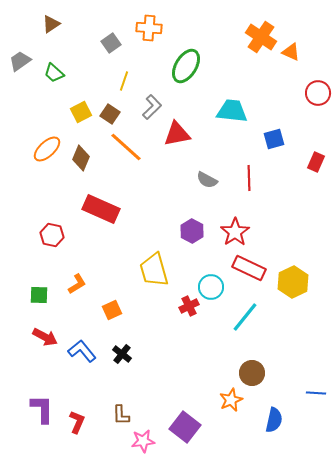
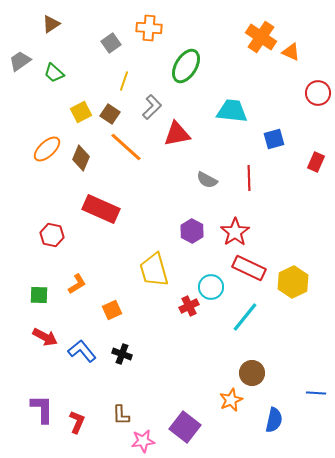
black cross at (122, 354): rotated 18 degrees counterclockwise
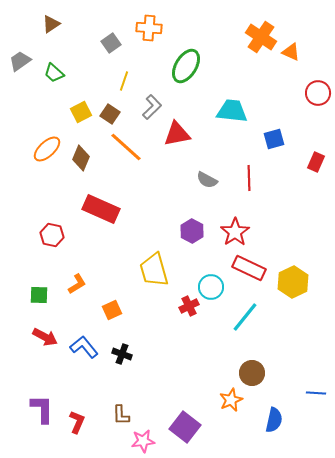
blue L-shape at (82, 351): moved 2 px right, 4 px up
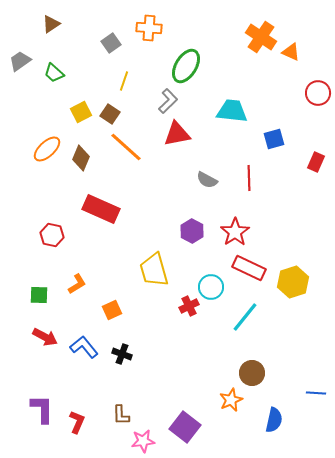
gray L-shape at (152, 107): moved 16 px right, 6 px up
yellow hexagon at (293, 282): rotated 8 degrees clockwise
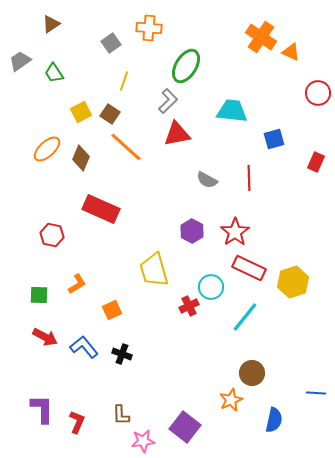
green trapezoid at (54, 73): rotated 15 degrees clockwise
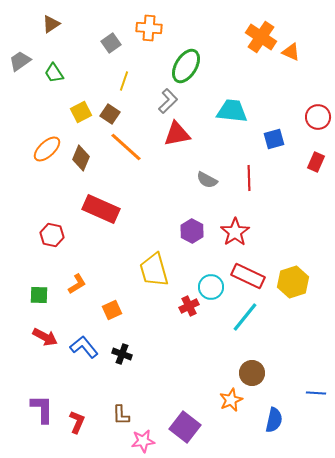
red circle at (318, 93): moved 24 px down
red rectangle at (249, 268): moved 1 px left, 8 px down
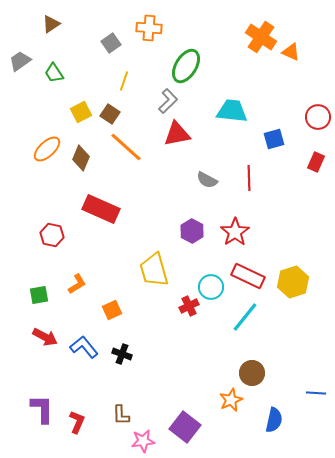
green square at (39, 295): rotated 12 degrees counterclockwise
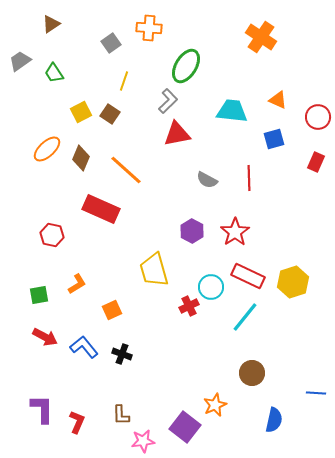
orange triangle at (291, 52): moved 13 px left, 48 px down
orange line at (126, 147): moved 23 px down
orange star at (231, 400): moved 16 px left, 5 px down
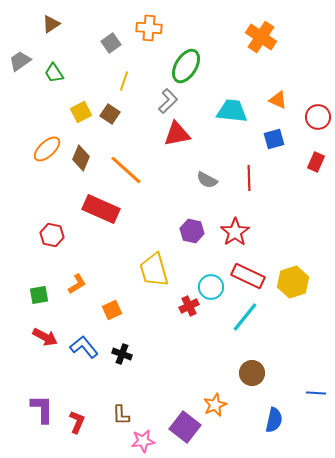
purple hexagon at (192, 231): rotated 15 degrees counterclockwise
